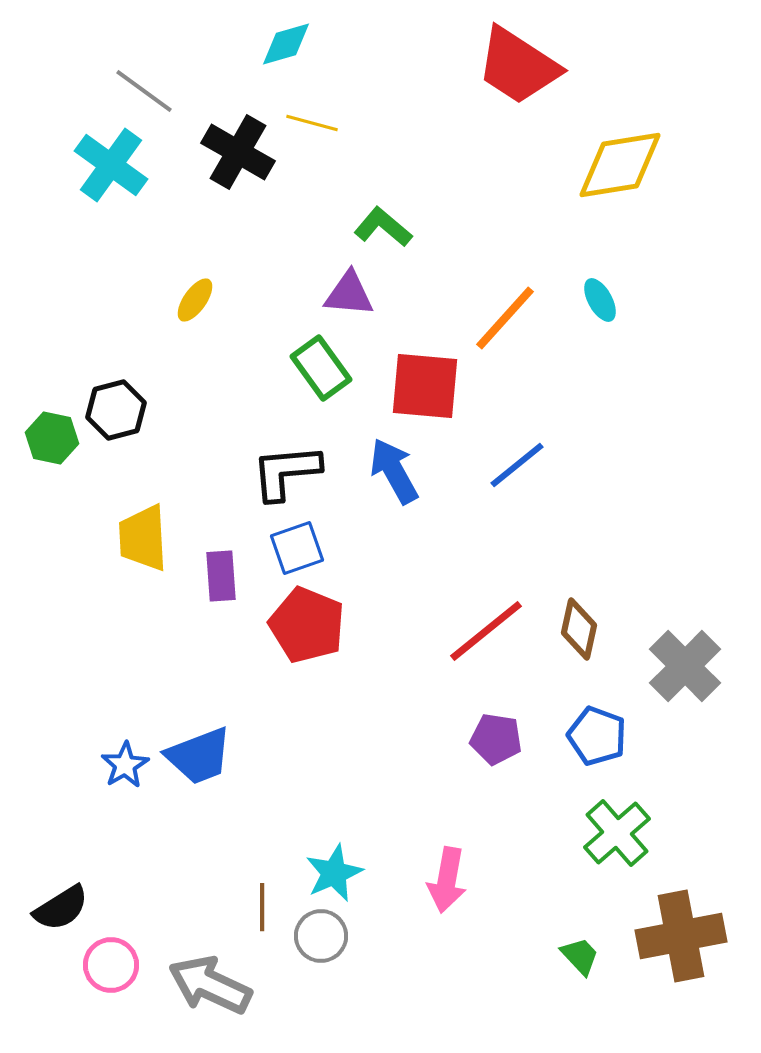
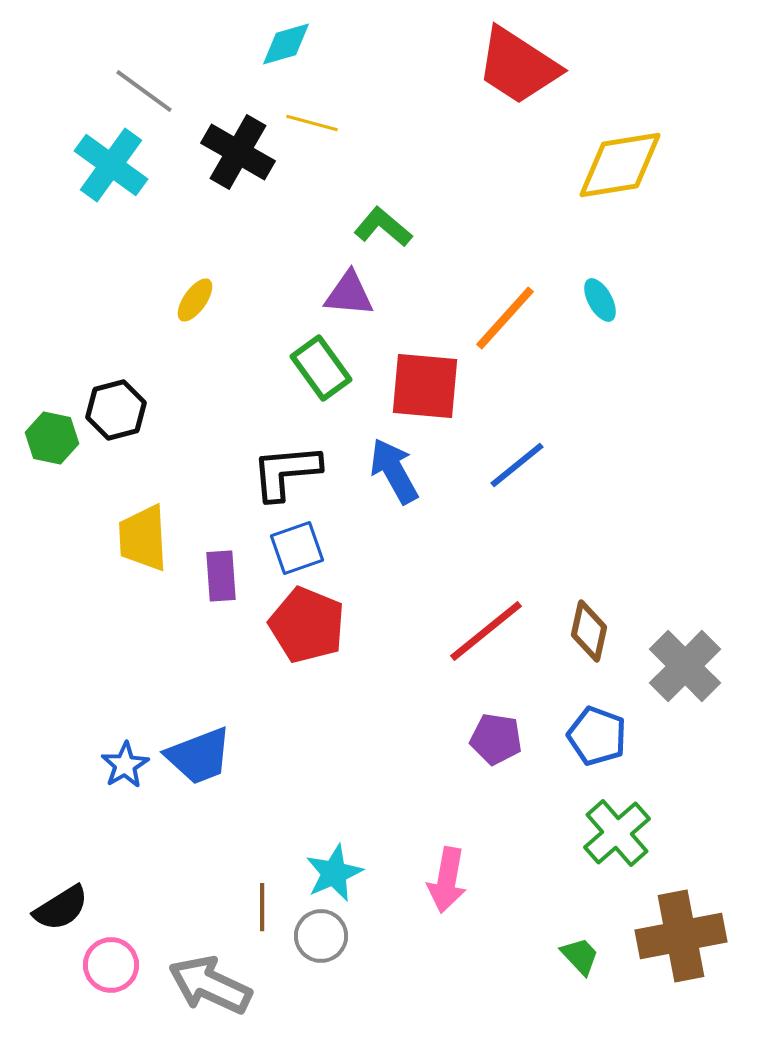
brown diamond: moved 10 px right, 2 px down
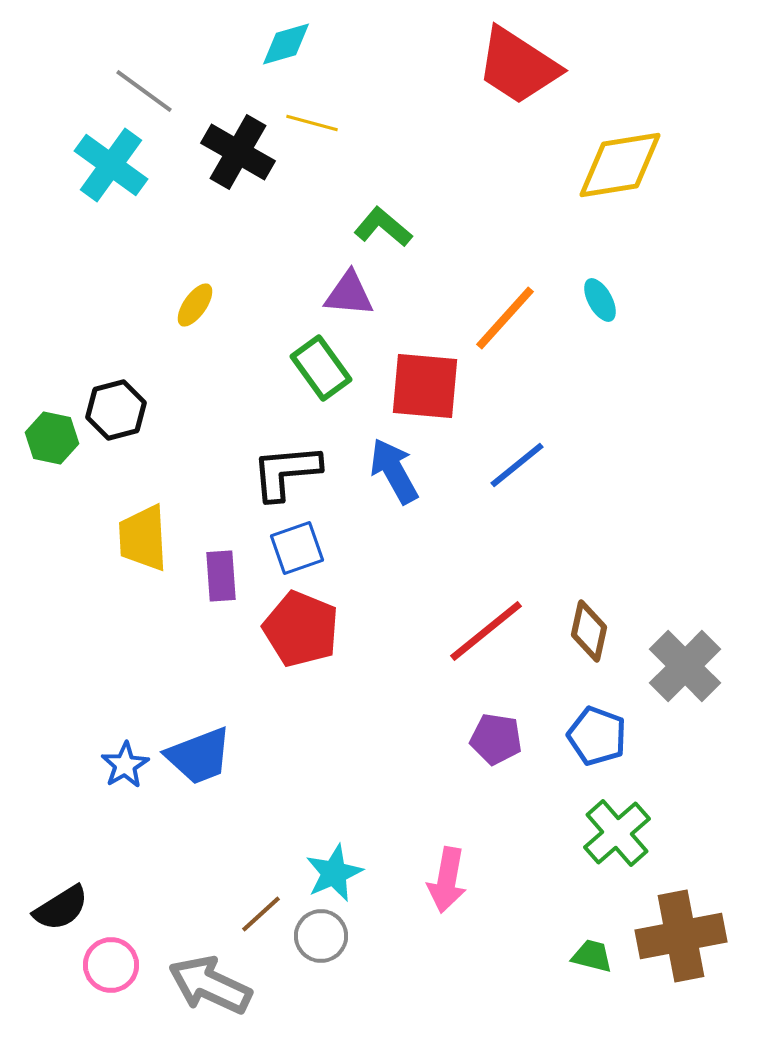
yellow ellipse: moved 5 px down
red pentagon: moved 6 px left, 4 px down
brown line: moved 1 px left, 7 px down; rotated 48 degrees clockwise
green trapezoid: moved 12 px right; rotated 33 degrees counterclockwise
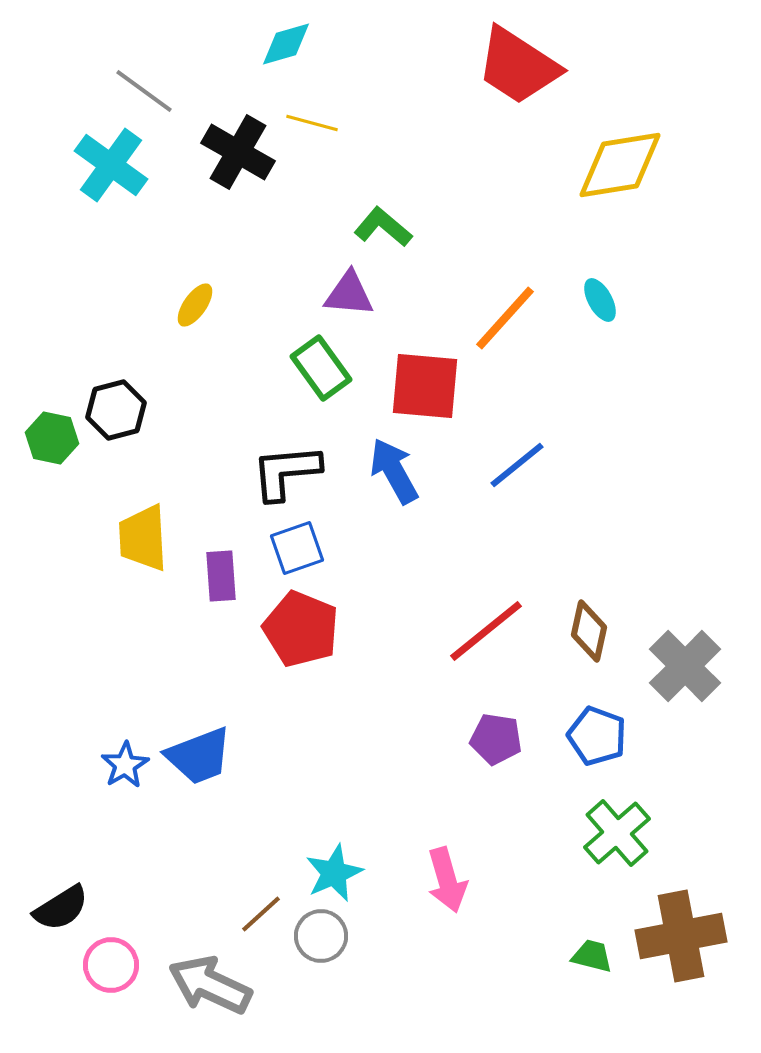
pink arrow: rotated 26 degrees counterclockwise
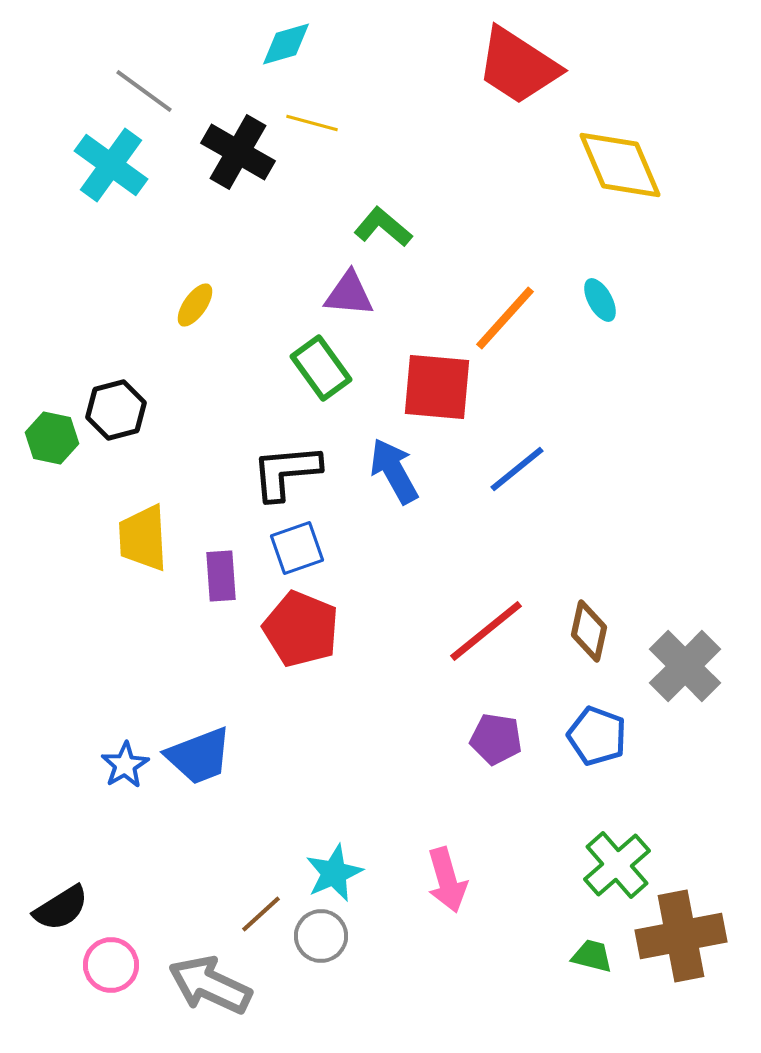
yellow diamond: rotated 76 degrees clockwise
red square: moved 12 px right, 1 px down
blue line: moved 4 px down
green cross: moved 32 px down
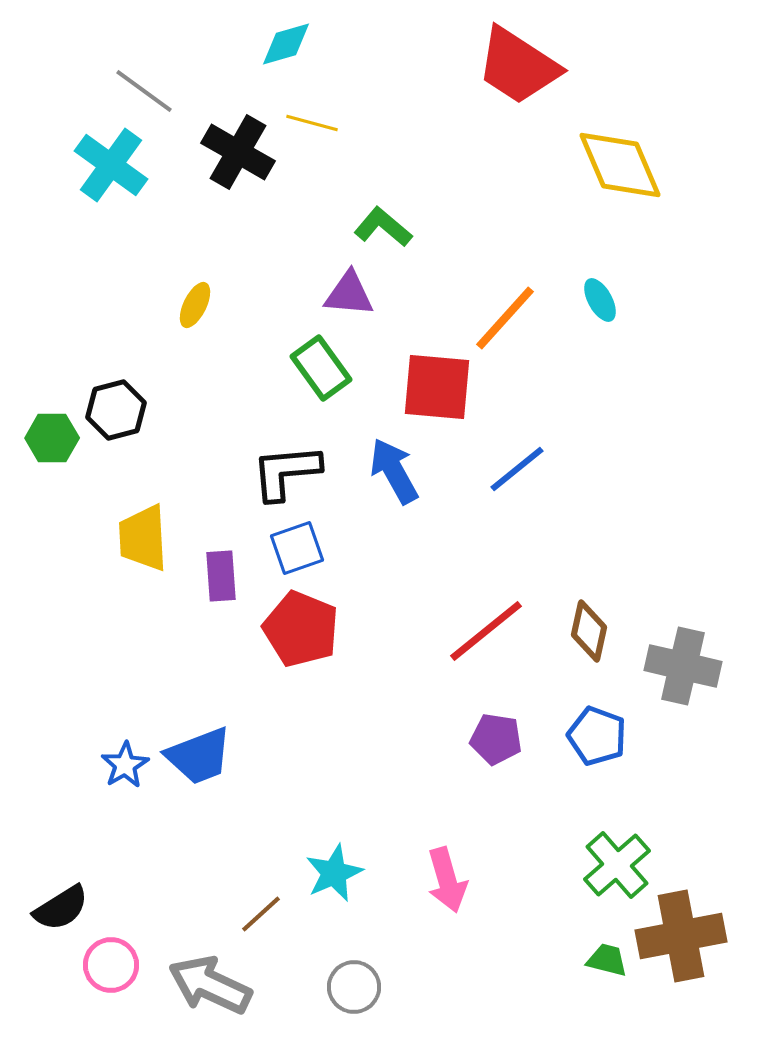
yellow ellipse: rotated 9 degrees counterclockwise
green hexagon: rotated 12 degrees counterclockwise
gray cross: moved 2 px left; rotated 32 degrees counterclockwise
gray circle: moved 33 px right, 51 px down
green trapezoid: moved 15 px right, 4 px down
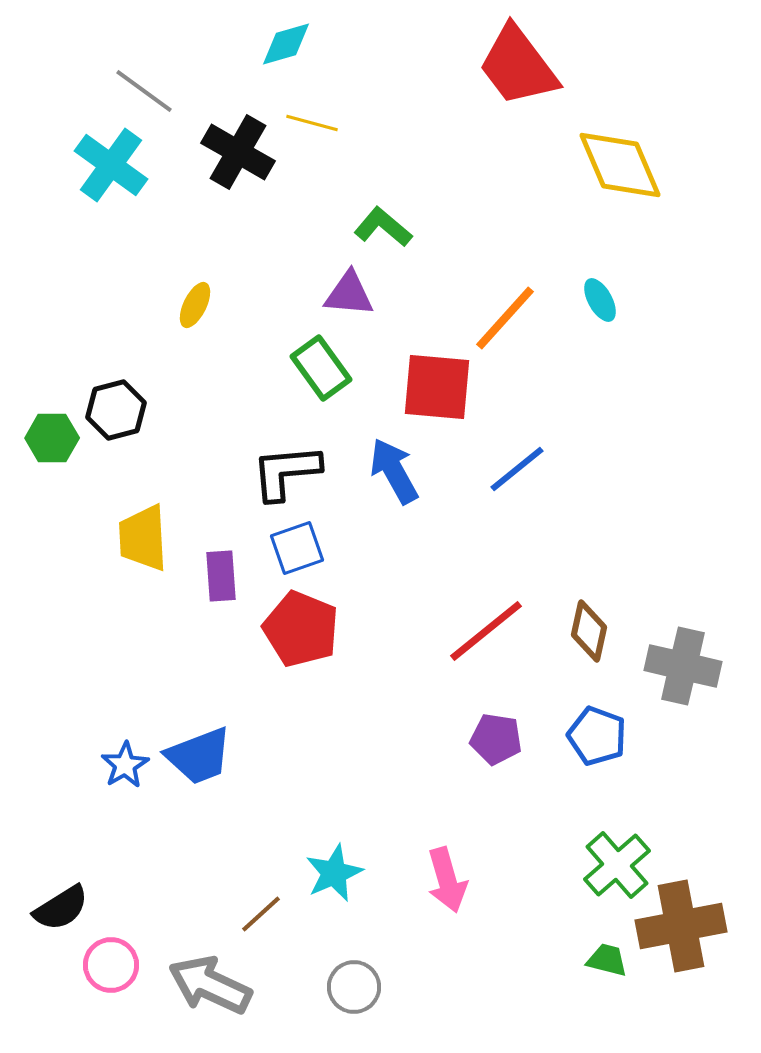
red trapezoid: rotated 20 degrees clockwise
brown cross: moved 10 px up
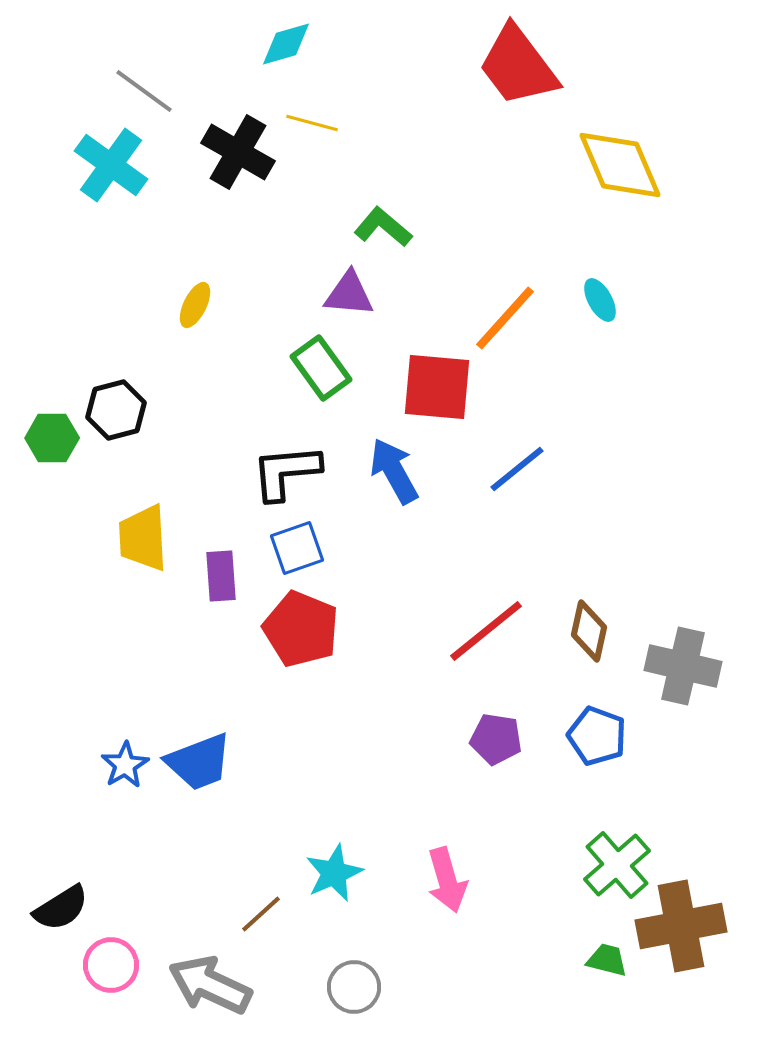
blue trapezoid: moved 6 px down
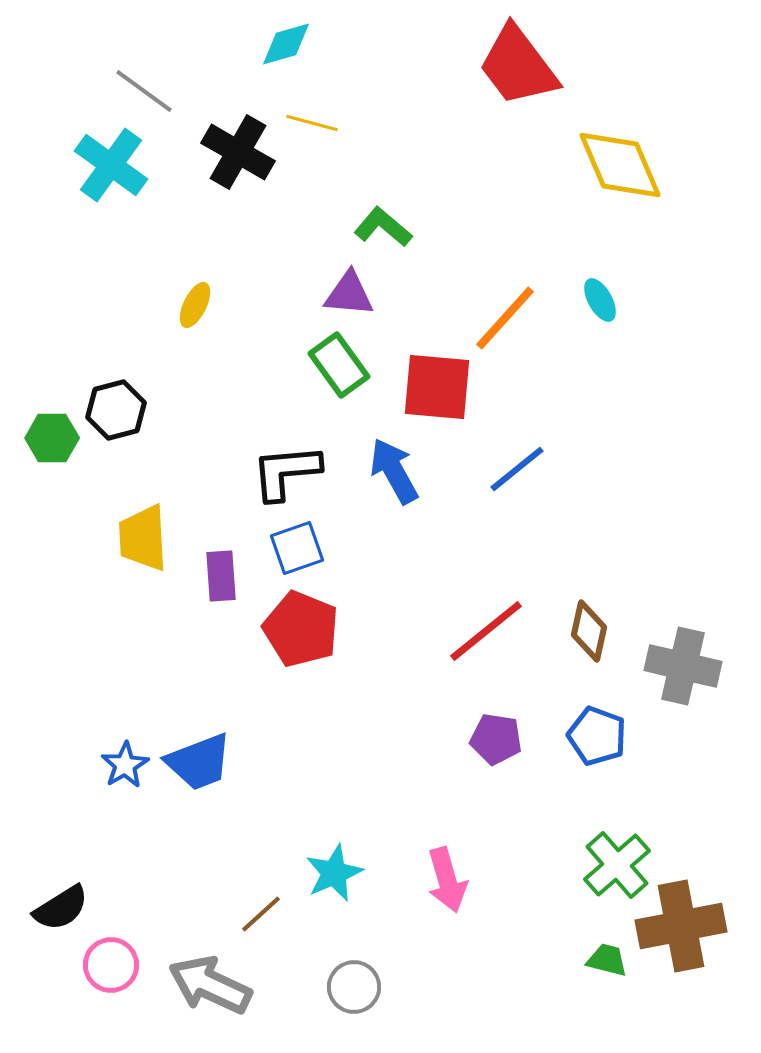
green rectangle: moved 18 px right, 3 px up
